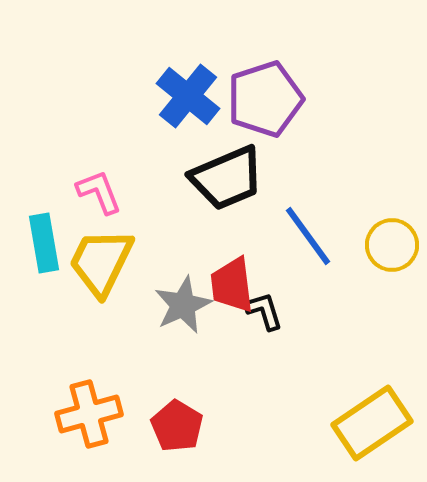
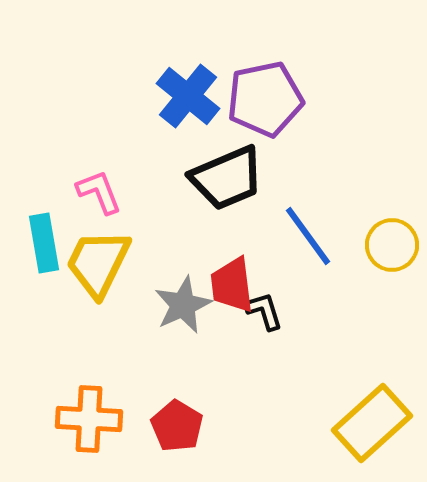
purple pentagon: rotated 6 degrees clockwise
yellow trapezoid: moved 3 px left, 1 px down
orange cross: moved 5 px down; rotated 18 degrees clockwise
yellow rectangle: rotated 8 degrees counterclockwise
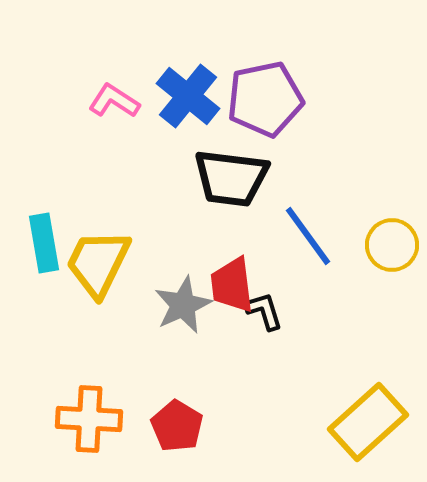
black trapezoid: moved 4 px right; rotated 30 degrees clockwise
pink L-shape: moved 15 px right, 91 px up; rotated 36 degrees counterclockwise
yellow rectangle: moved 4 px left, 1 px up
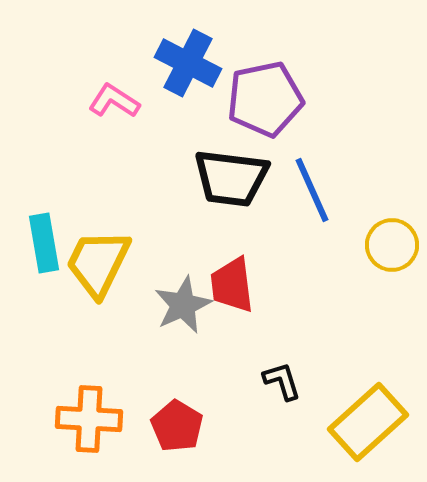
blue cross: moved 33 px up; rotated 12 degrees counterclockwise
blue line: moved 4 px right, 46 px up; rotated 12 degrees clockwise
black L-shape: moved 18 px right, 70 px down
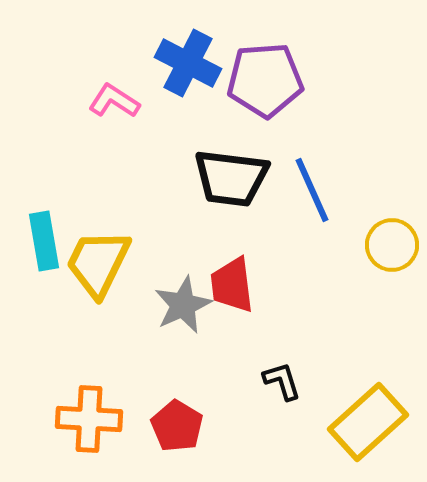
purple pentagon: moved 19 px up; rotated 8 degrees clockwise
cyan rectangle: moved 2 px up
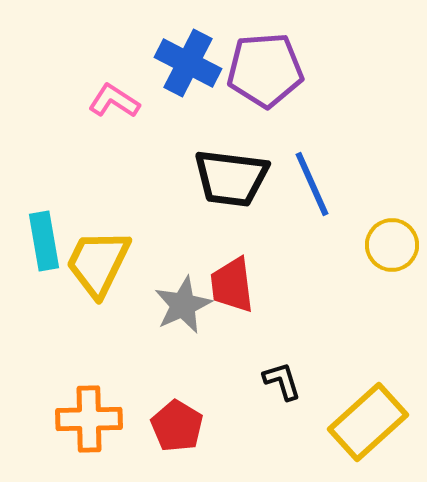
purple pentagon: moved 10 px up
blue line: moved 6 px up
orange cross: rotated 4 degrees counterclockwise
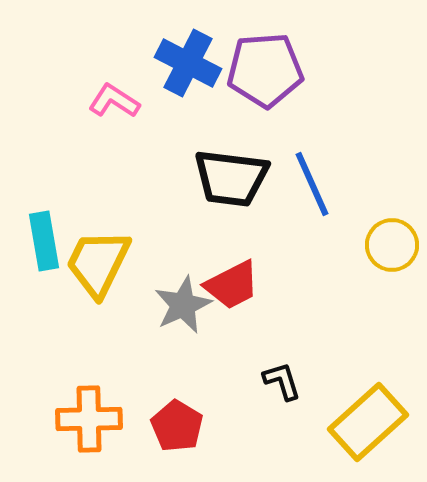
red trapezoid: rotated 110 degrees counterclockwise
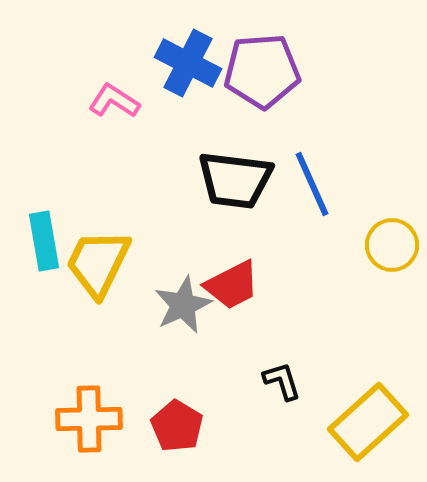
purple pentagon: moved 3 px left, 1 px down
black trapezoid: moved 4 px right, 2 px down
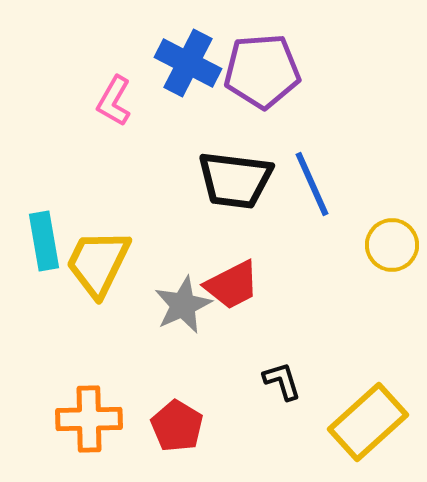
pink L-shape: rotated 93 degrees counterclockwise
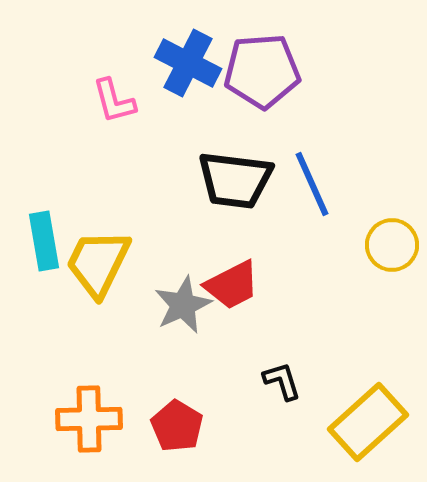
pink L-shape: rotated 45 degrees counterclockwise
